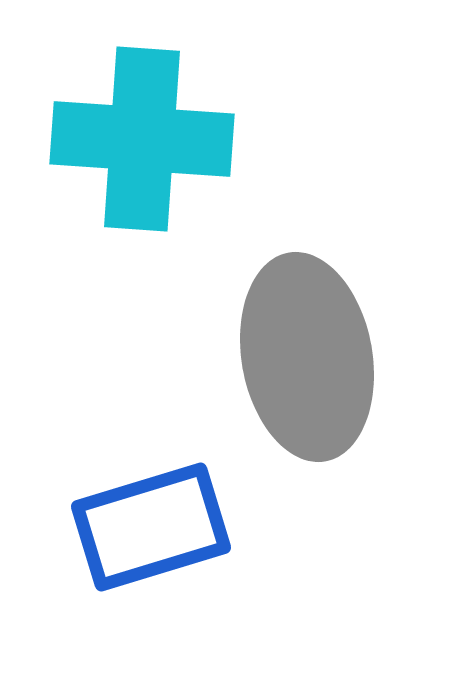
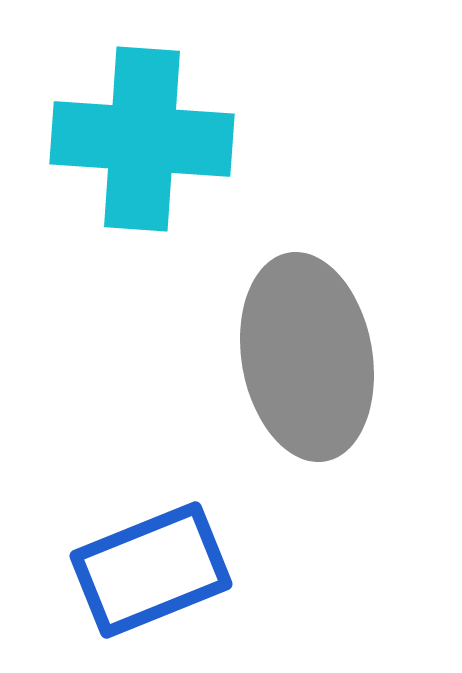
blue rectangle: moved 43 px down; rotated 5 degrees counterclockwise
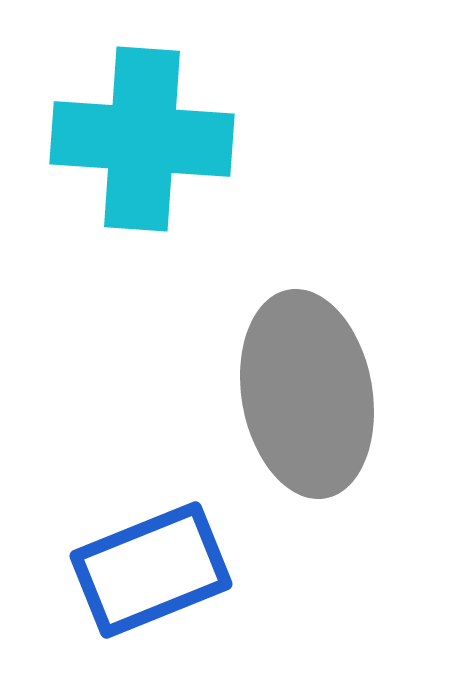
gray ellipse: moved 37 px down
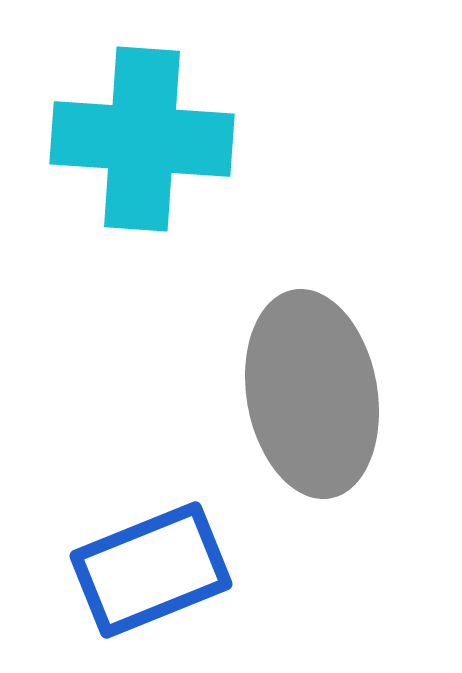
gray ellipse: moved 5 px right
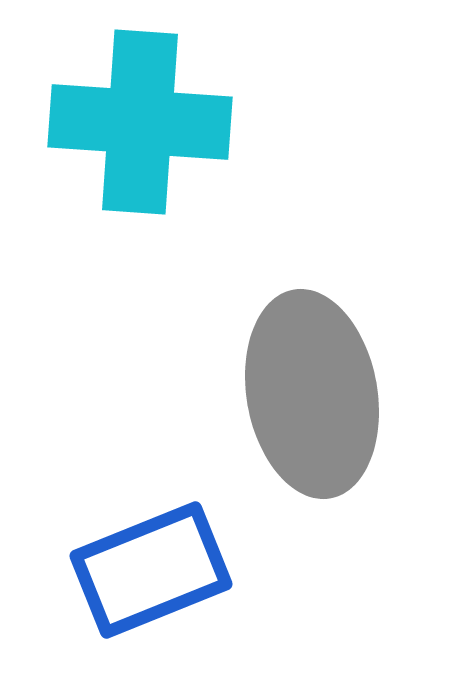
cyan cross: moved 2 px left, 17 px up
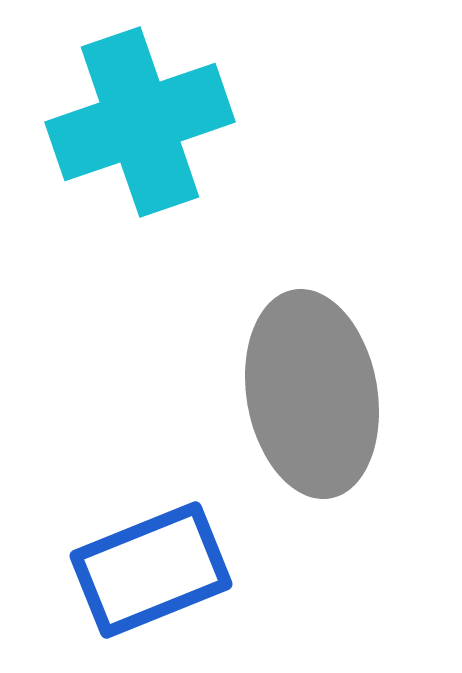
cyan cross: rotated 23 degrees counterclockwise
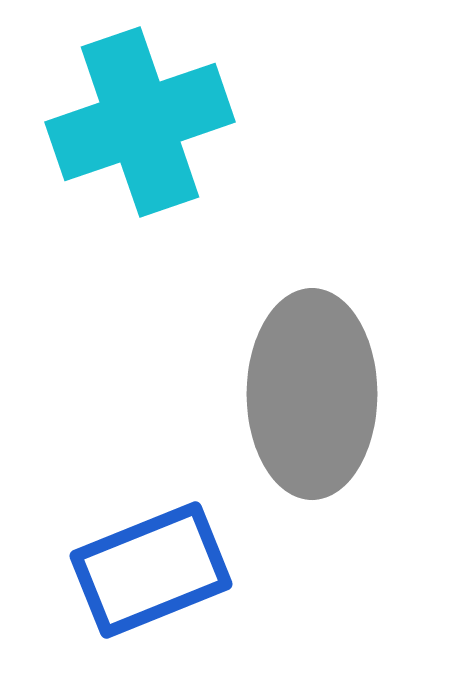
gray ellipse: rotated 10 degrees clockwise
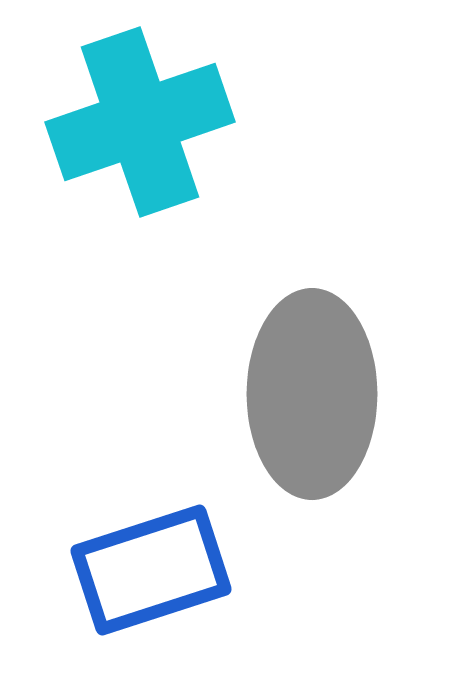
blue rectangle: rotated 4 degrees clockwise
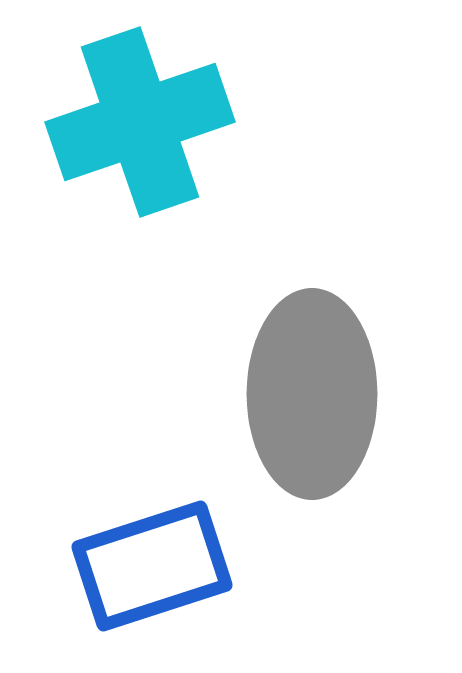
blue rectangle: moved 1 px right, 4 px up
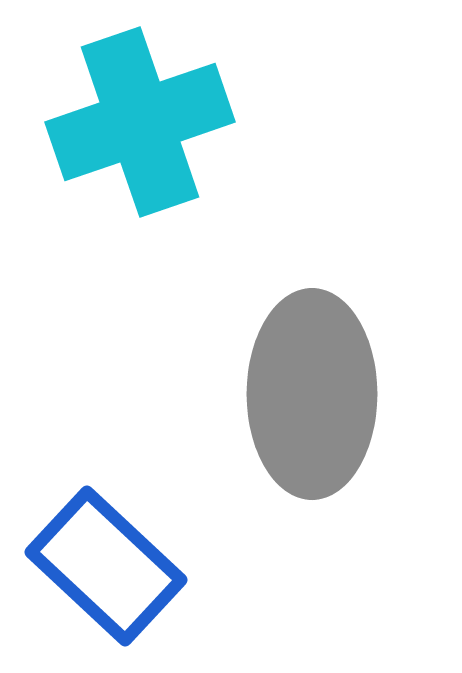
blue rectangle: moved 46 px left; rotated 61 degrees clockwise
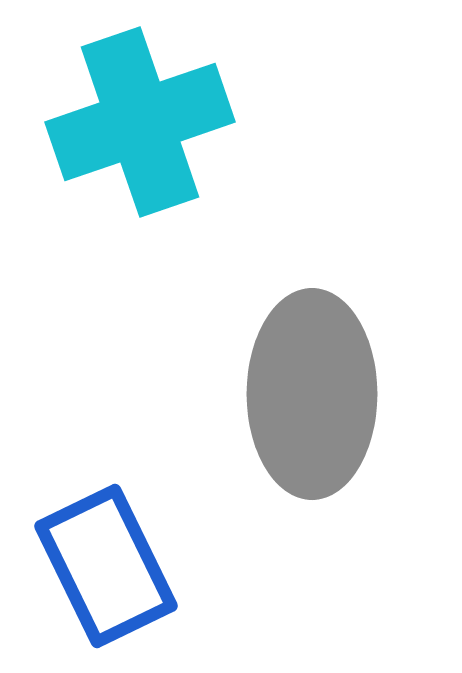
blue rectangle: rotated 21 degrees clockwise
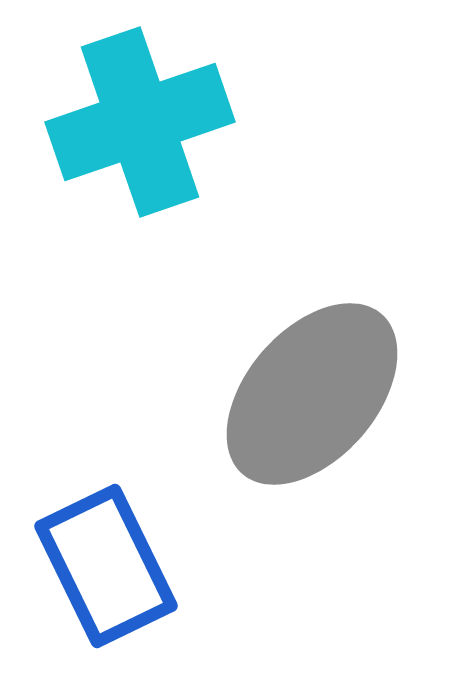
gray ellipse: rotated 41 degrees clockwise
